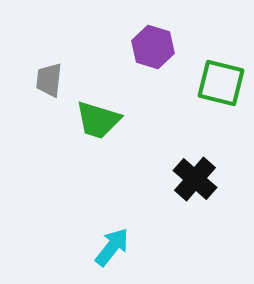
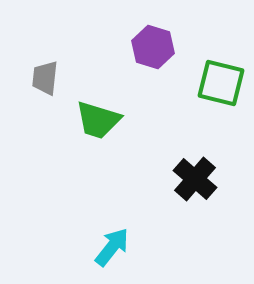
gray trapezoid: moved 4 px left, 2 px up
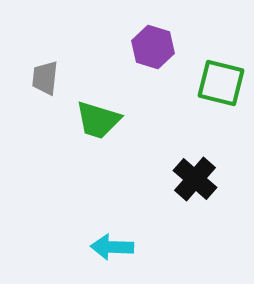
cyan arrow: rotated 126 degrees counterclockwise
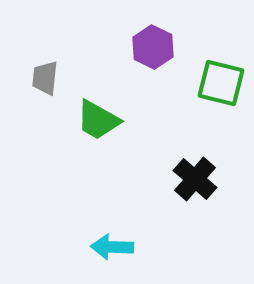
purple hexagon: rotated 9 degrees clockwise
green trapezoid: rotated 12 degrees clockwise
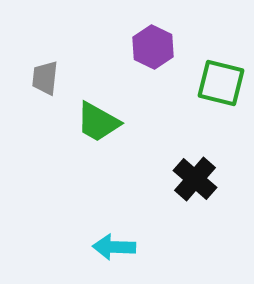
green trapezoid: moved 2 px down
cyan arrow: moved 2 px right
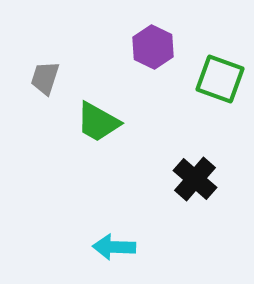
gray trapezoid: rotated 12 degrees clockwise
green square: moved 1 px left, 4 px up; rotated 6 degrees clockwise
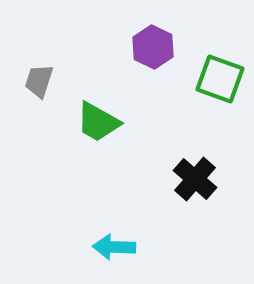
gray trapezoid: moved 6 px left, 3 px down
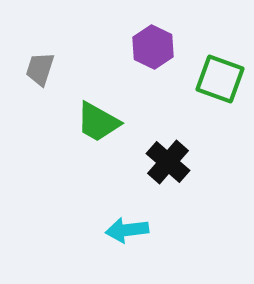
gray trapezoid: moved 1 px right, 12 px up
black cross: moved 27 px left, 17 px up
cyan arrow: moved 13 px right, 17 px up; rotated 9 degrees counterclockwise
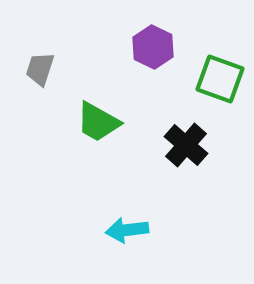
black cross: moved 18 px right, 17 px up
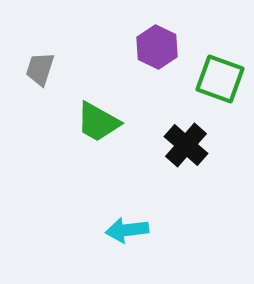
purple hexagon: moved 4 px right
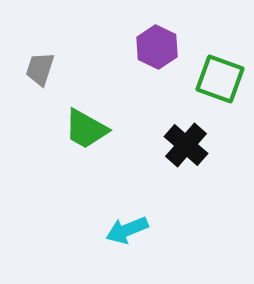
green trapezoid: moved 12 px left, 7 px down
cyan arrow: rotated 15 degrees counterclockwise
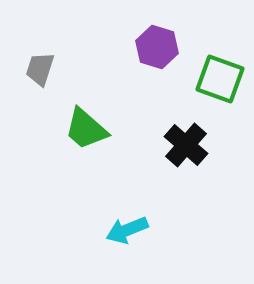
purple hexagon: rotated 9 degrees counterclockwise
green trapezoid: rotated 12 degrees clockwise
